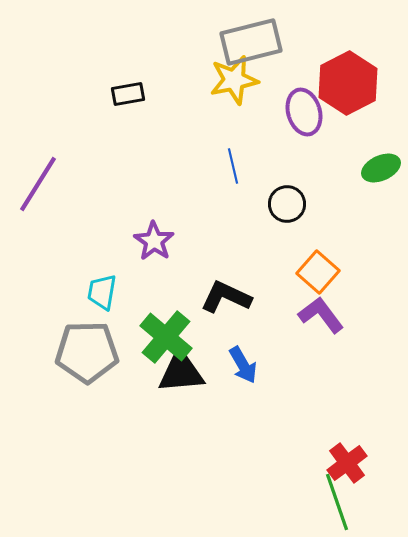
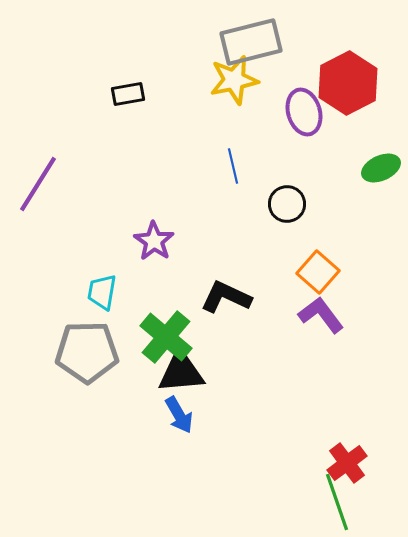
blue arrow: moved 64 px left, 50 px down
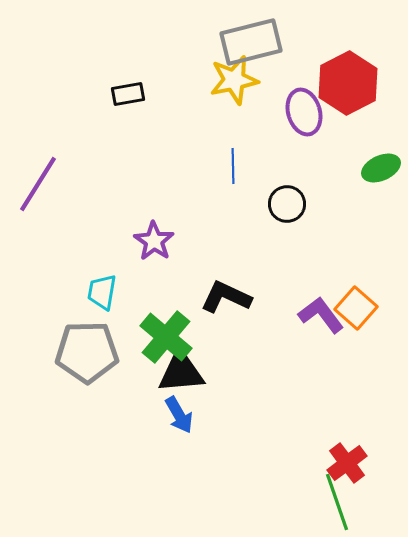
blue line: rotated 12 degrees clockwise
orange square: moved 38 px right, 36 px down
